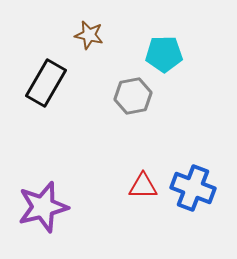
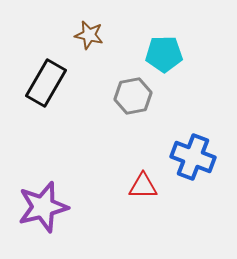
blue cross: moved 31 px up
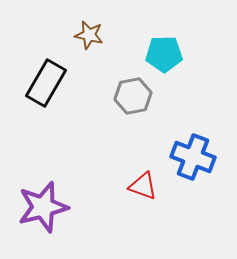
red triangle: rotated 20 degrees clockwise
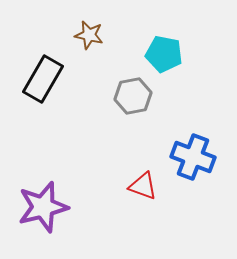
cyan pentagon: rotated 12 degrees clockwise
black rectangle: moved 3 px left, 4 px up
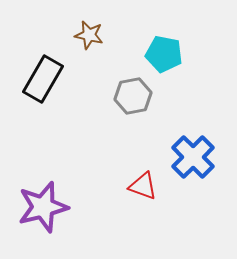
blue cross: rotated 24 degrees clockwise
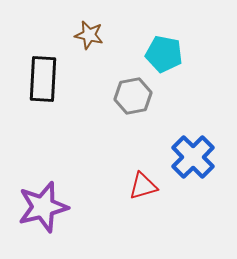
black rectangle: rotated 27 degrees counterclockwise
red triangle: rotated 36 degrees counterclockwise
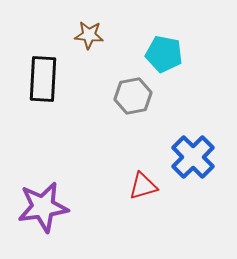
brown star: rotated 8 degrees counterclockwise
purple star: rotated 6 degrees clockwise
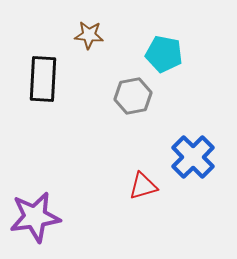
purple star: moved 8 px left, 10 px down
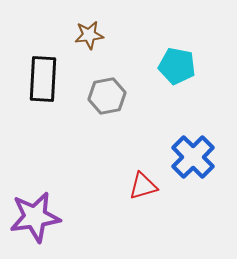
brown star: rotated 12 degrees counterclockwise
cyan pentagon: moved 13 px right, 12 px down
gray hexagon: moved 26 px left
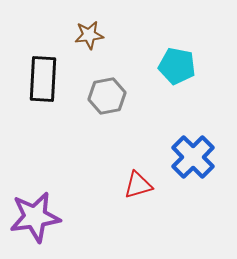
red triangle: moved 5 px left, 1 px up
